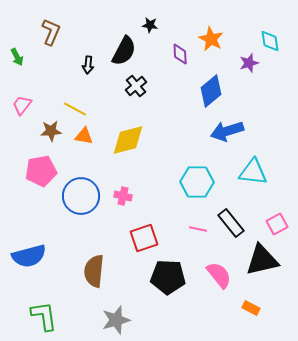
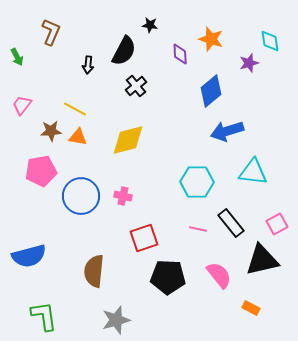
orange star: rotated 10 degrees counterclockwise
orange triangle: moved 6 px left, 1 px down
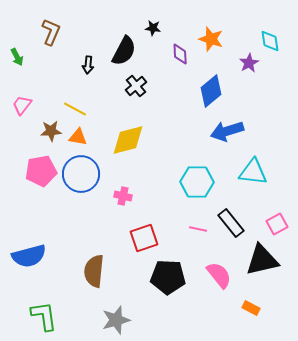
black star: moved 3 px right, 3 px down
purple star: rotated 12 degrees counterclockwise
blue circle: moved 22 px up
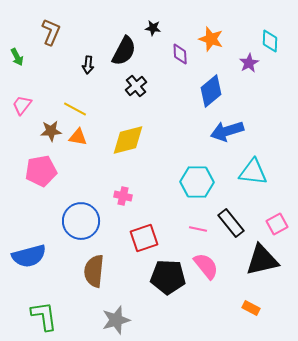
cyan diamond: rotated 10 degrees clockwise
blue circle: moved 47 px down
pink semicircle: moved 13 px left, 9 px up
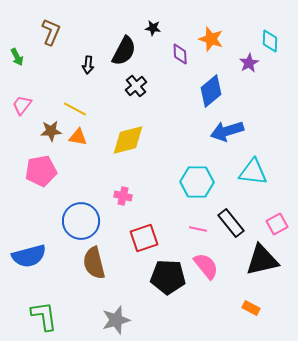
brown semicircle: moved 8 px up; rotated 20 degrees counterclockwise
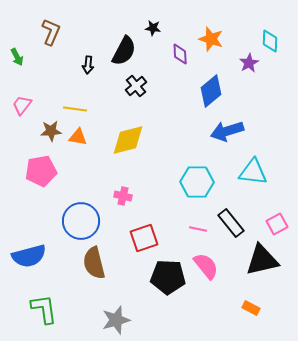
yellow line: rotated 20 degrees counterclockwise
green L-shape: moved 7 px up
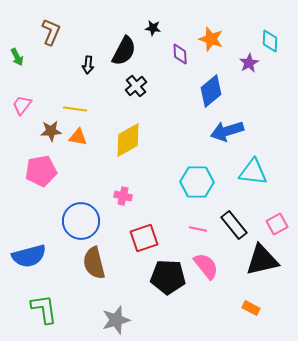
yellow diamond: rotated 15 degrees counterclockwise
black rectangle: moved 3 px right, 2 px down
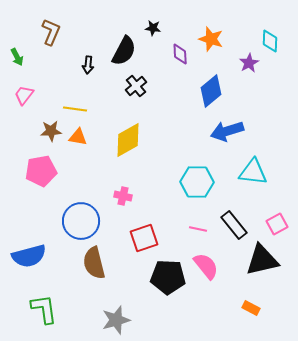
pink trapezoid: moved 2 px right, 10 px up
